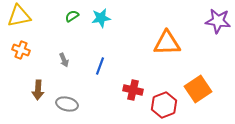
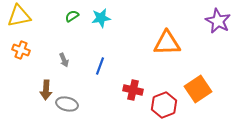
purple star: rotated 20 degrees clockwise
brown arrow: moved 8 px right
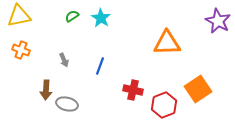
cyan star: rotated 30 degrees counterclockwise
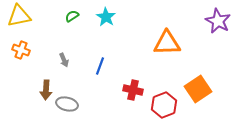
cyan star: moved 5 px right, 1 px up
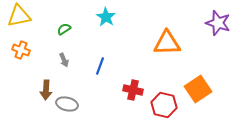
green semicircle: moved 8 px left, 13 px down
purple star: moved 2 px down; rotated 10 degrees counterclockwise
red hexagon: rotated 25 degrees counterclockwise
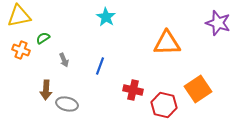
green semicircle: moved 21 px left, 9 px down
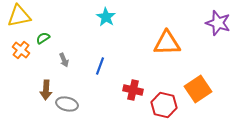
orange cross: rotated 18 degrees clockwise
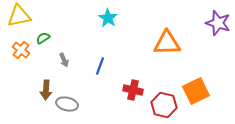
cyan star: moved 2 px right, 1 px down
orange square: moved 2 px left, 2 px down; rotated 8 degrees clockwise
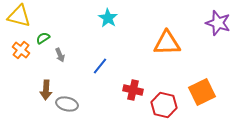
yellow triangle: rotated 25 degrees clockwise
gray arrow: moved 4 px left, 5 px up
blue line: rotated 18 degrees clockwise
orange square: moved 6 px right, 1 px down
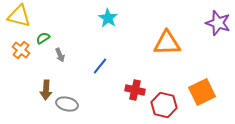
red cross: moved 2 px right
